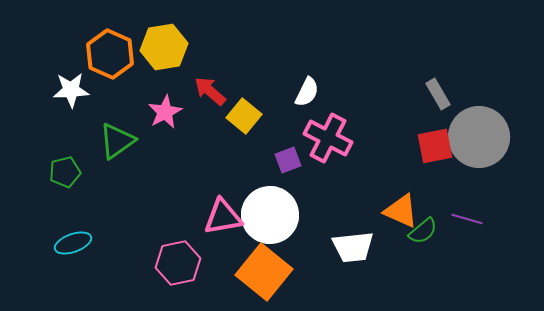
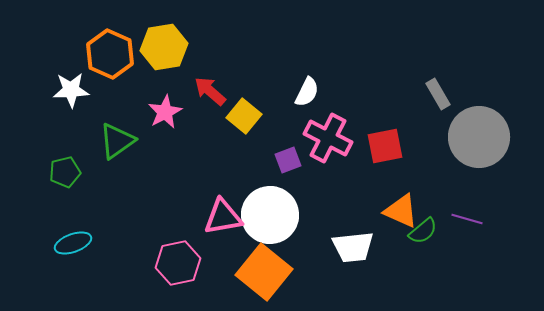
red square: moved 50 px left
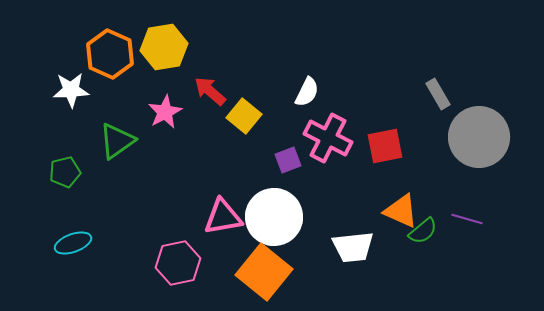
white circle: moved 4 px right, 2 px down
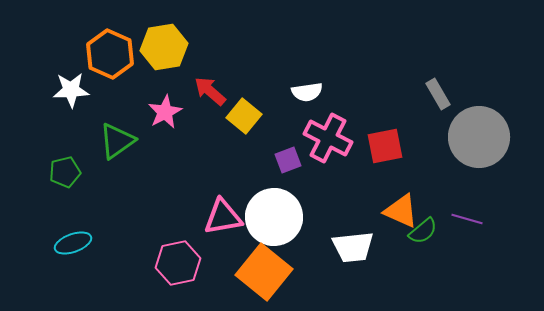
white semicircle: rotated 56 degrees clockwise
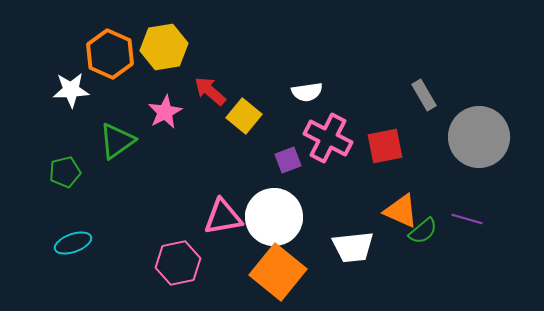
gray rectangle: moved 14 px left, 1 px down
orange square: moved 14 px right
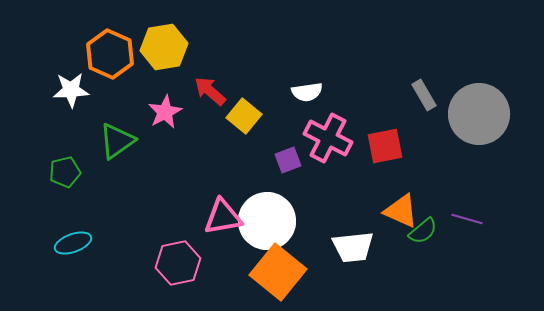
gray circle: moved 23 px up
white circle: moved 7 px left, 4 px down
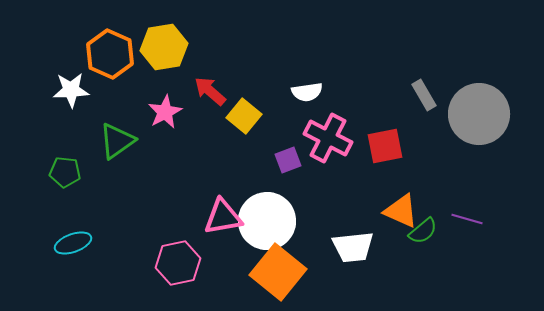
green pentagon: rotated 20 degrees clockwise
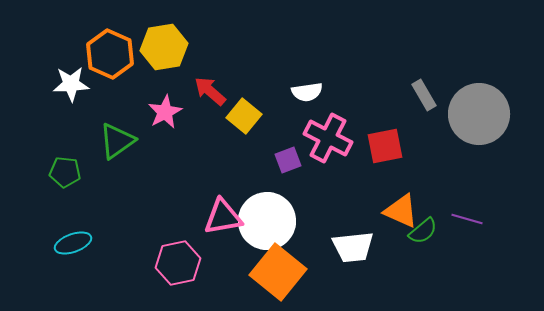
white star: moved 6 px up
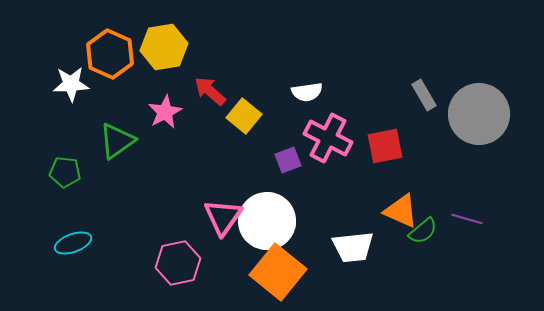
pink triangle: rotated 45 degrees counterclockwise
